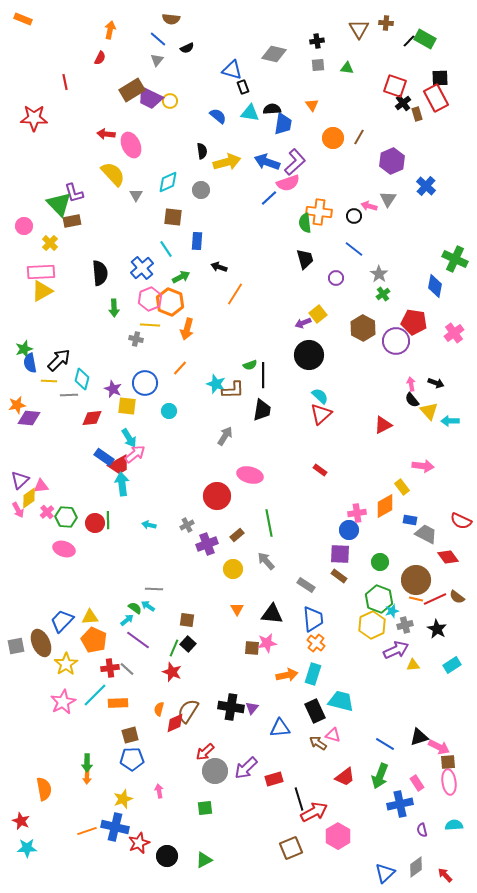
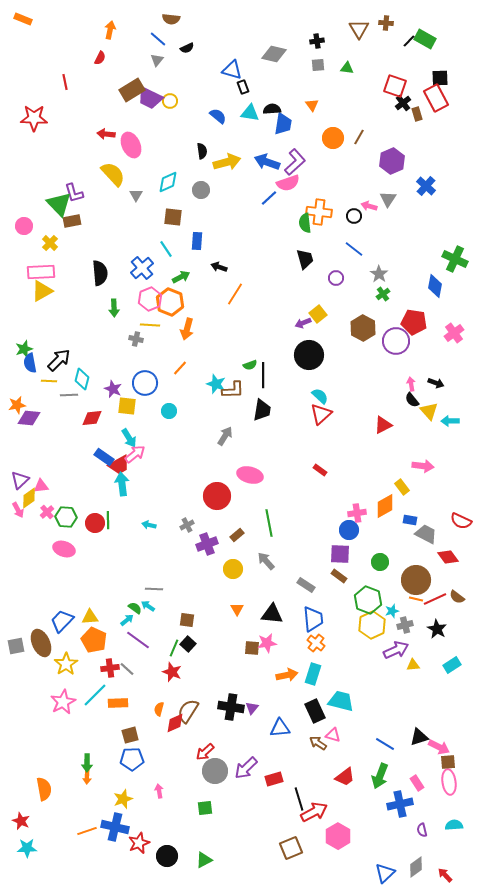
green hexagon at (379, 599): moved 11 px left, 1 px down
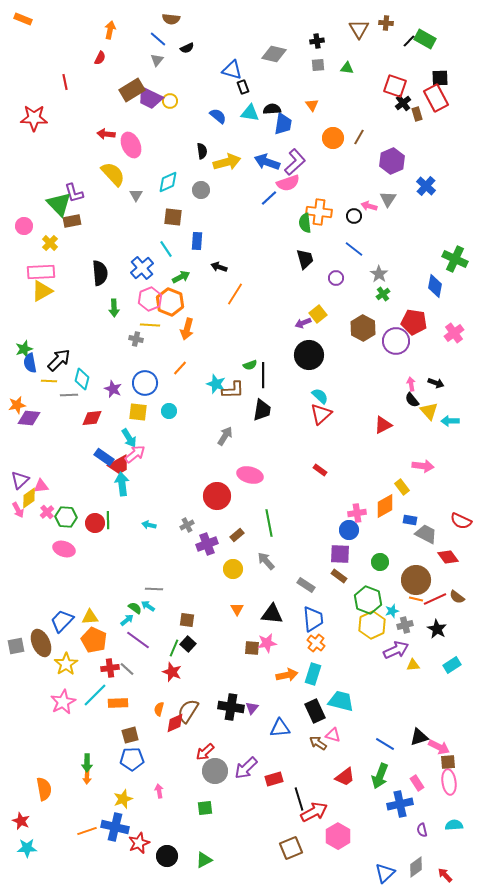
yellow square at (127, 406): moved 11 px right, 6 px down
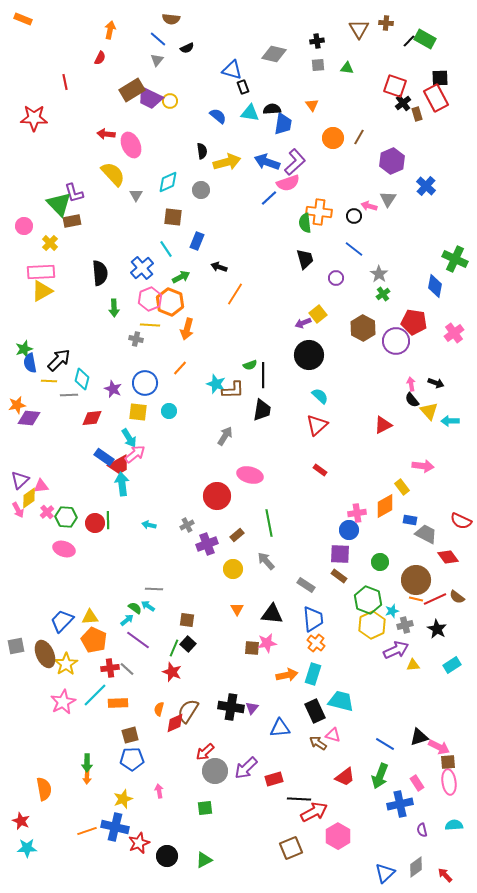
blue rectangle at (197, 241): rotated 18 degrees clockwise
red triangle at (321, 414): moved 4 px left, 11 px down
brown ellipse at (41, 643): moved 4 px right, 11 px down
black line at (299, 799): rotated 70 degrees counterclockwise
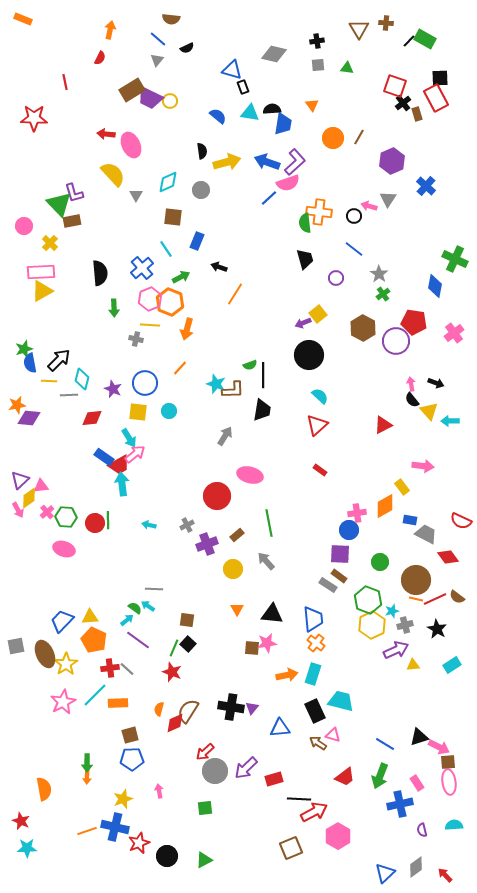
gray rectangle at (306, 585): moved 22 px right
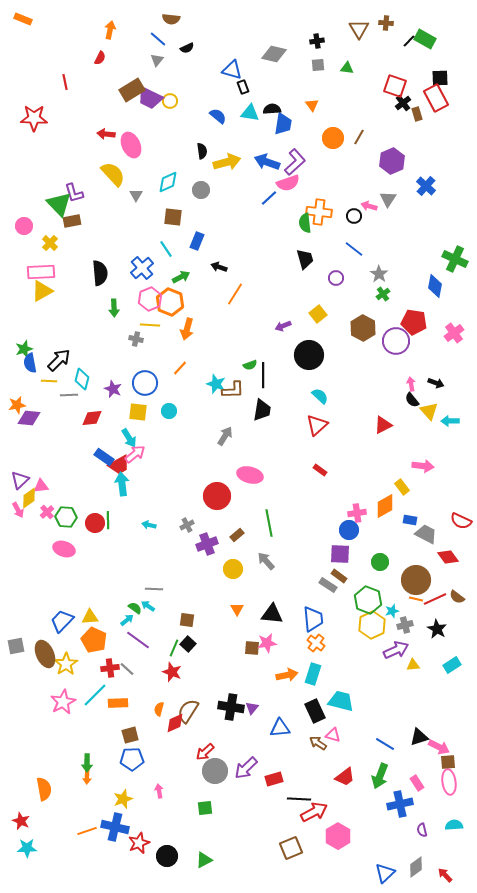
purple arrow at (303, 323): moved 20 px left, 3 px down
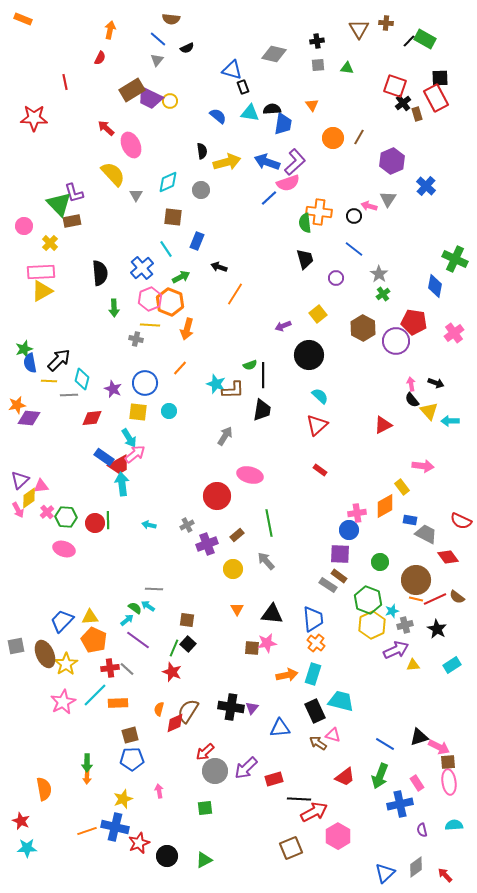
red arrow at (106, 134): moved 6 px up; rotated 36 degrees clockwise
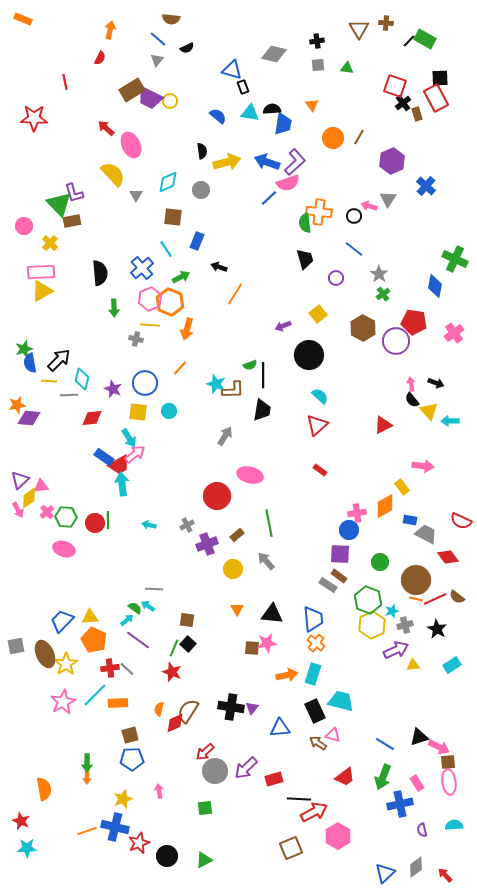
green arrow at (380, 776): moved 3 px right, 1 px down
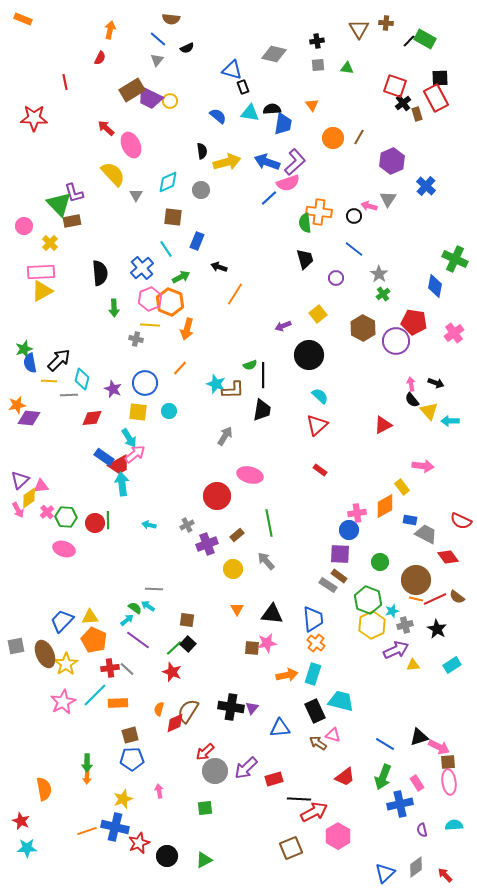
green line at (174, 648): rotated 24 degrees clockwise
